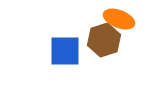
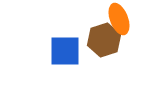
orange ellipse: rotated 48 degrees clockwise
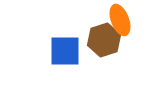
orange ellipse: moved 1 px right, 1 px down
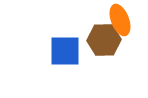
brown hexagon: rotated 16 degrees clockwise
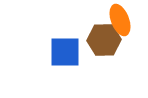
blue square: moved 1 px down
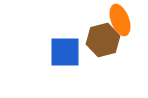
brown hexagon: moved 1 px left; rotated 12 degrees counterclockwise
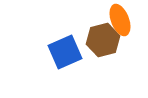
blue square: rotated 24 degrees counterclockwise
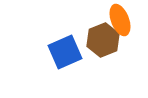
brown hexagon: rotated 8 degrees counterclockwise
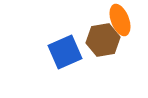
brown hexagon: rotated 12 degrees clockwise
